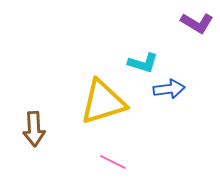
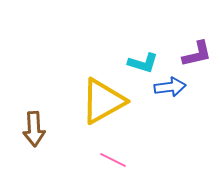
purple L-shape: moved 31 px down; rotated 44 degrees counterclockwise
blue arrow: moved 1 px right, 2 px up
yellow triangle: moved 1 px up; rotated 12 degrees counterclockwise
pink line: moved 2 px up
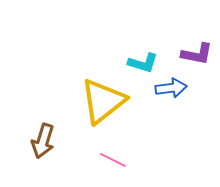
purple L-shape: rotated 24 degrees clockwise
blue arrow: moved 1 px right, 1 px down
yellow triangle: rotated 9 degrees counterclockwise
brown arrow: moved 9 px right, 12 px down; rotated 20 degrees clockwise
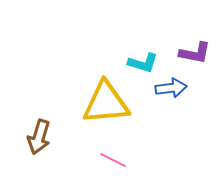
purple L-shape: moved 2 px left, 1 px up
yellow triangle: moved 3 px right, 2 px down; rotated 33 degrees clockwise
brown arrow: moved 4 px left, 4 px up
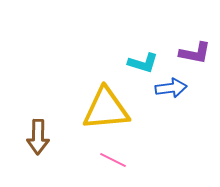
yellow triangle: moved 6 px down
brown arrow: moved 1 px left; rotated 16 degrees counterclockwise
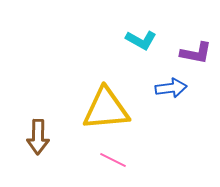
purple L-shape: moved 1 px right
cyan L-shape: moved 2 px left, 23 px up; rotated 12 degrees clockwise
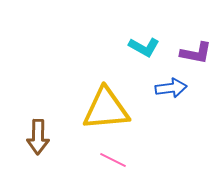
cyan L-shape: moved 3 px right, 7 px down
